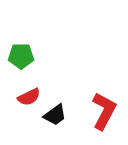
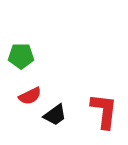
red semicircle: moved 1 px right, 1 px up
red L-shape: rotated 21 degrees counterclockwise
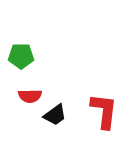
red semicircle: rotated 25 degrees clockwise
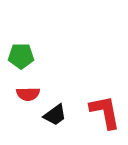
red semicircle: moved 2 px left, 2 px up
red L-shape: moved 1 px right, 1 px down; rotated 18 degrees counterclockwise
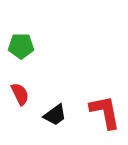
green pentagon: moved 10 px up
red semicircle: moved 8 px left; rotated 115 degrees counterclockwise
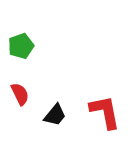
green pentagon: rotated 20 degrees counterclockwise
black trapezoid: rotated 15 degrees counterclockwise
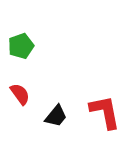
red semicircle: rotated 10 degrees counterclockwise
black trapezoid: moved 1 px right, 1 px down
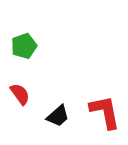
green pentagon: moved 3 px right
black trapezoid: moved 2 px right; rotated 10 degrees clockwise
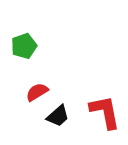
red semicircle: moved 17 px right, 2 px up; rotated 85 degrees counterclockwise
